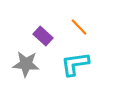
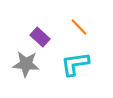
purple rectangle: moved 3 px left, 1 px down
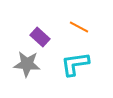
orange line: rotated 18 degrees counterclockwise
gray star: moved 1 px right
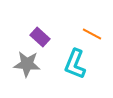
orange line: moved 13 px right, 7 px down
cyan L-shape: rotated 60 degrees counterclockwise
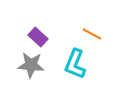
purple rectangle: moved 2 px left
gray star: moved 4 px right, 1 px down
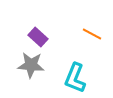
cyan L-shape: moved 14 px down
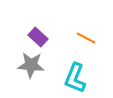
orange line: moved 6 px left, 4 px down
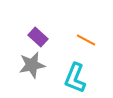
orange line: moved 2 px down
gray star: moved 1 px right; rotated 16 degrees counterclockwise
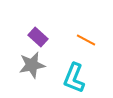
cyan L-shape: moved 1 px left
